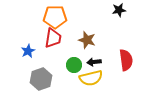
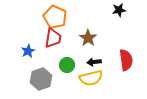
orange pentagon: rotated 25 degrees clockwise
brown star: moved 1 px right, 2 px up; rotated 18 degrees clockwise
green circle: moved 7 px left
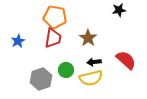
orange pentagon: rotated 15 degrees counterclockwise
blue star: moved 10 px left, 10 px up
red semicircle: rotated 40 degrees counterclockwise
green circle: moved 1 px left, 5 px down
